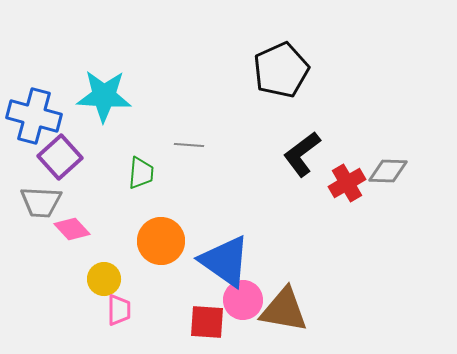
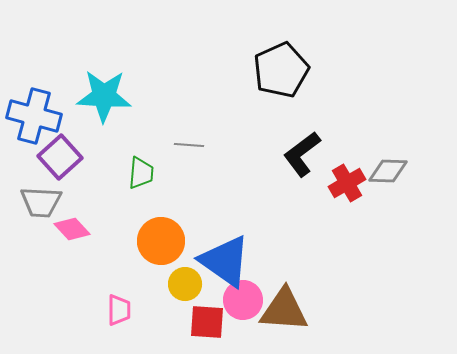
yellow circle: moved 81 px right, 5 px down
brown triangle: rotated 6 degrees counterclockwise
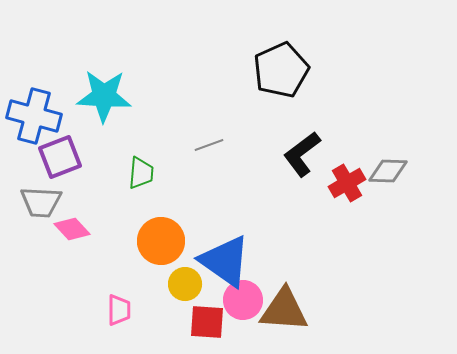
gray line: moved 20 px right; rotated 24 degrees counterclockwise
purple square: rotated 21 degrees clockwise
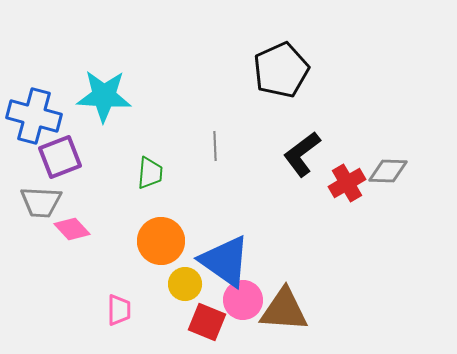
gray line: moved 6 px right, 1 px down; rotated 72 degrees counterclockwise
green trapezoid: moved 9 px right
red square: rotated 18 degrees clockwise
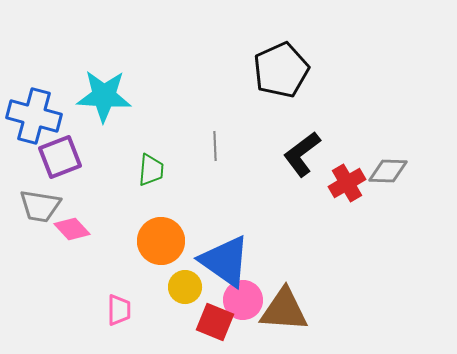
green trapezoid: moved 1 px right, 3 px up
gray trapezoid: moved 1 px left, 4 px down; rotated 6 degrees clockwise
yellow circle: moved 3 px down
red square: moved 8 px right
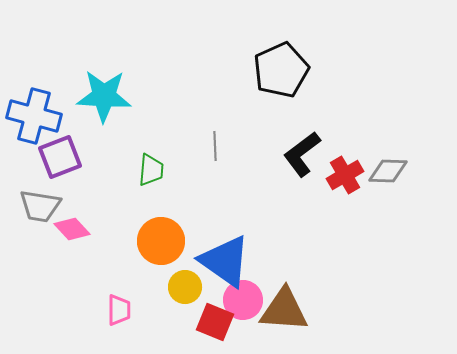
red cross: moved 2 px left, 8 px up
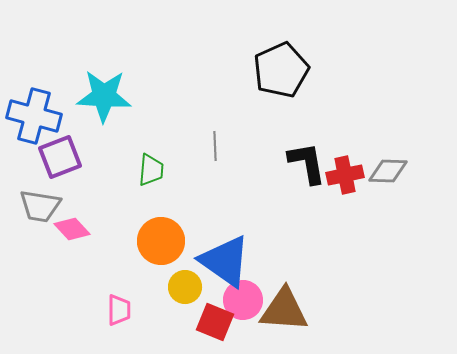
black L-shape: moved 5 px right, 9 px down; rotated 117 degrees clockwise
red cross: rotated 18 degrees clockwise
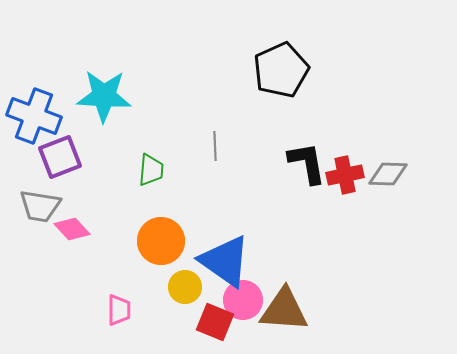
blue cross: rotated 6 degrees clockwise
gray diamond: moved 3 px down
